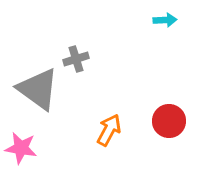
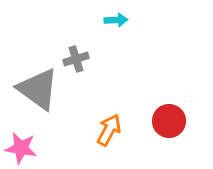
cyan arrow: moved 49 px left
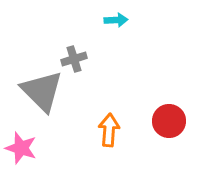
gray cross: moved 2 px left
gray triangle: moved 4 px right, 2 px down; rotated 9 degrees clockwise
orange arrow: rotated 24 degrees counterclockwise
pink star: rotated 8 degrees clockwise
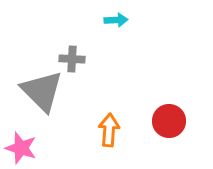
gray cross: moved 2 px left; rotated 20 degrees clockwise
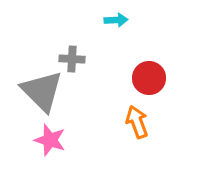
red circle: moved 20 px left, 43 px up
orange arrow: moved 28 px right, 8 px up; rotated 24 degrees counterclockwise
pink star: moved 29 px right, 8 px up
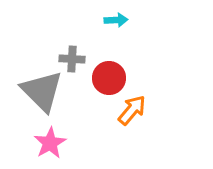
red circle: moved 40 px left
orange arrow: moved 5 px left, 12 px up; rotated 60 degrees clockwise
pink star: moved 3 px down; rotated 24 degrees clockwise
